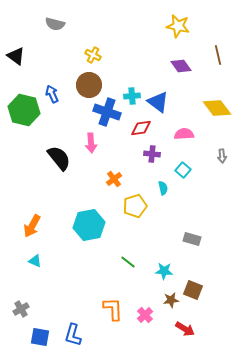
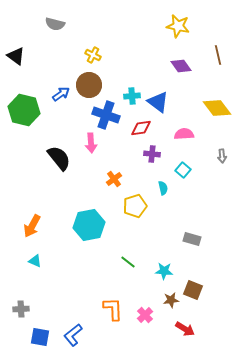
blue arrow: moved 9 px right; rotated 78 degrees clockwise
blue cross: moved 1 px left, 3 px down
gray cross: rotated 28 degrees clockwise
blue L-shape: rotated 35 degrees clockwise
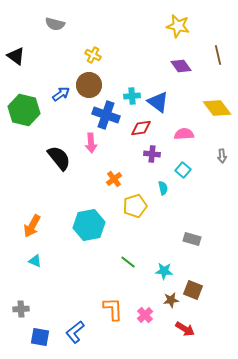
blue L-shape: moved 2 px right, 3 px up
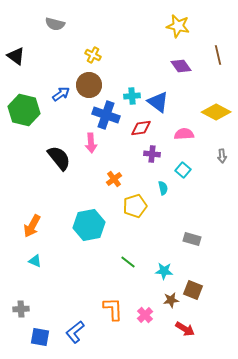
yellow diamond: moved 1 px left, 4 px down; rotated 24 degrees counterclockwise
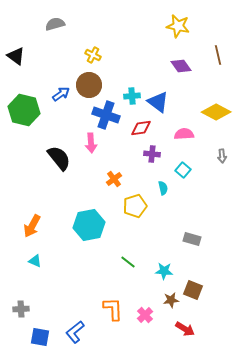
gray semicircle: rotated 150 degrees clockwise
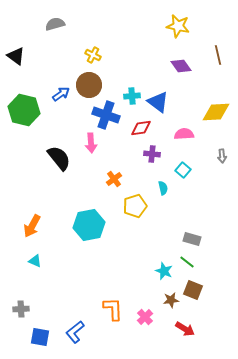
yellow diamond: rotated 32 degrees counterclockwise
green line: moved 59 px right
cyan star: rotated 18 degrees clockwise
pink cross: moved 2 px down
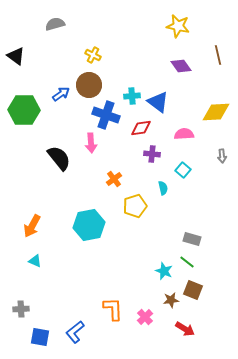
green hexagon: rotated 12 degrees counterclockwise
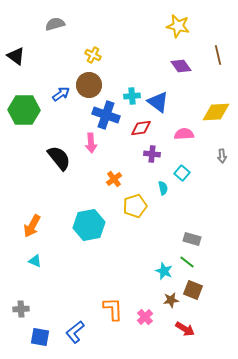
cyan square: moved 1 px left, 3 px down
